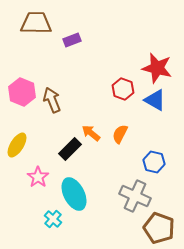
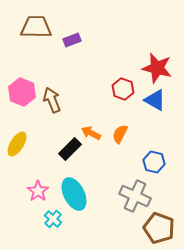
brown trapezoid: moved 4 px down
orange arrow: rotated 12 degrees counterclockwise
yellow ellipse: moved 1 px up
pink star: moved 14 px down
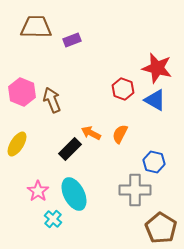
gray cross: moved 6 px up; rotated 24 degrees counterclockwise
brown pentagon: moved 2 px right; rotated 12 degrees clockwise
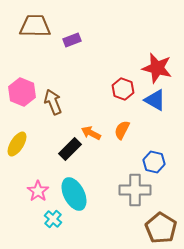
brown trapezoid: moved 1 px left, 1 px up
brown arrow: moved 1 px right, 2 px down
orange semicircle: moved 2 px right, 4 px up
